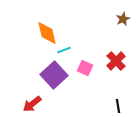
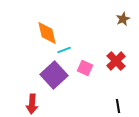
red arrow: rotated 48 degrees counterclockwise
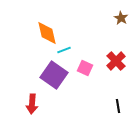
brown star: moved 2 px left, 1 px up; rotated 16 degrees counterclockwise
purple square: rotated 12 degrees counterclockwise
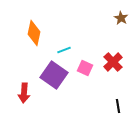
orange diamond: moved 13 px left; rotated 25 degrees clockwise
red cross: moved 3 px left, 1 px down
red arrow: moved 8 px left, 11 px up
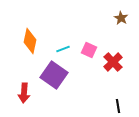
orange diamond: moved 4 px left, 8 px down
cyan line: moved 1 px left, 1 px up
pink square: moved 4 px right, 18 px up
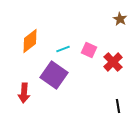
brown star: moved 1 px left, 1 px down
orange diamond: rotated 40 degrees clockwise
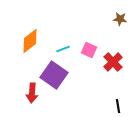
brown star: rotated 24 degrees counterclockwise
red arrow: moved 8 px right
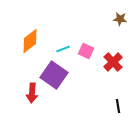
pink square: moved 3 px left, 1 px down
